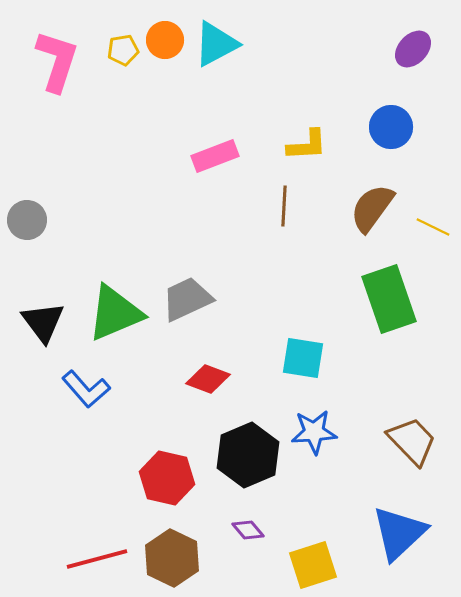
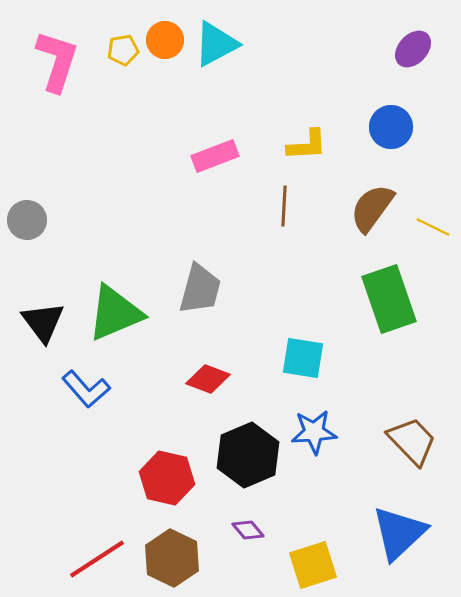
gray trapezoid: moved 13 px right, 10 px up; rotated 130 degrees clockwise
red line: rotated 18 degrees counterclockwise
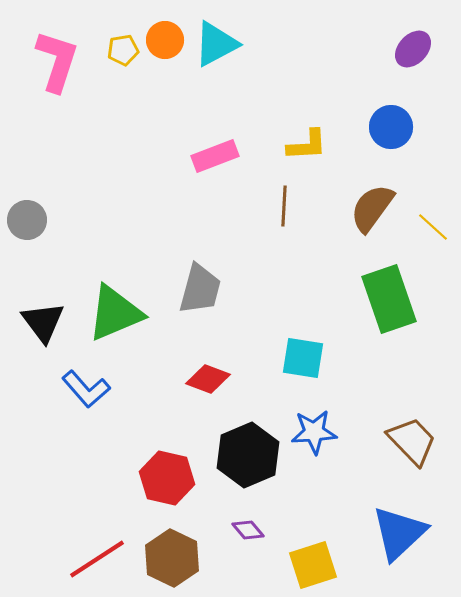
yellow line: rotated 16 degrees clockwise
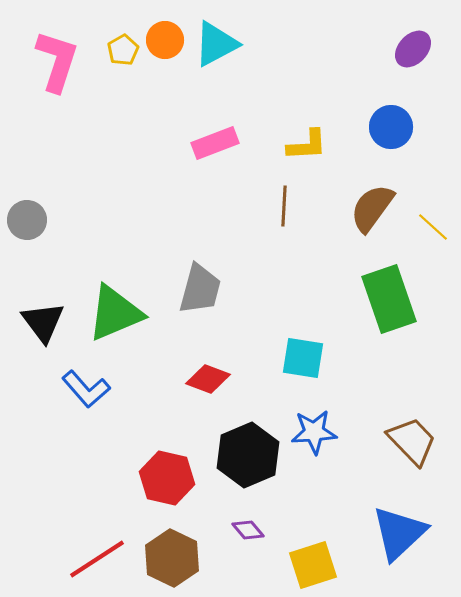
yellow pentagon: rotated 20 degrees counterclockwise
pink rectangle: moved 13 px up
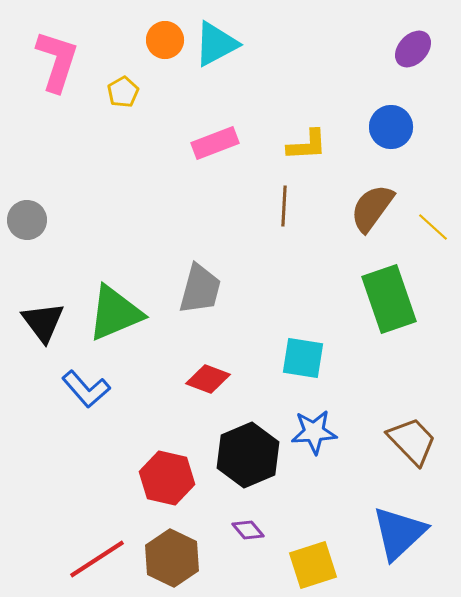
yellow pentagon: moved 42 px down
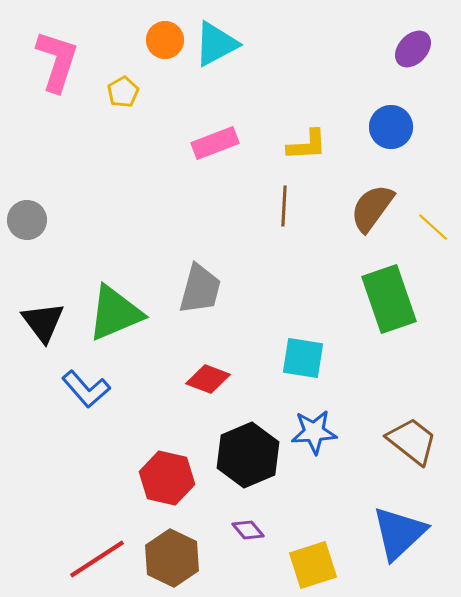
brown trapezoid: rotated 8 degrees counterclockwise
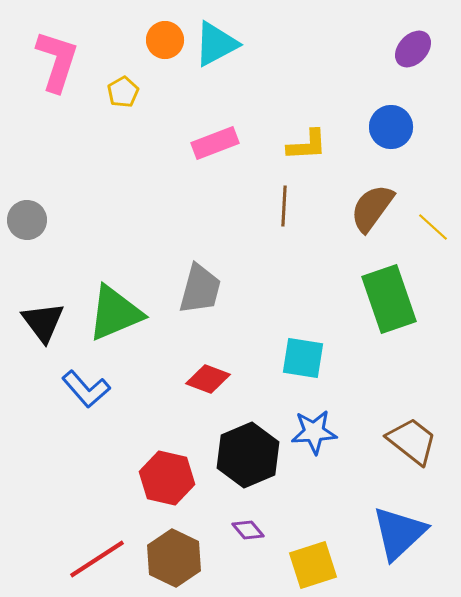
brown hexagon: moved 2 px right
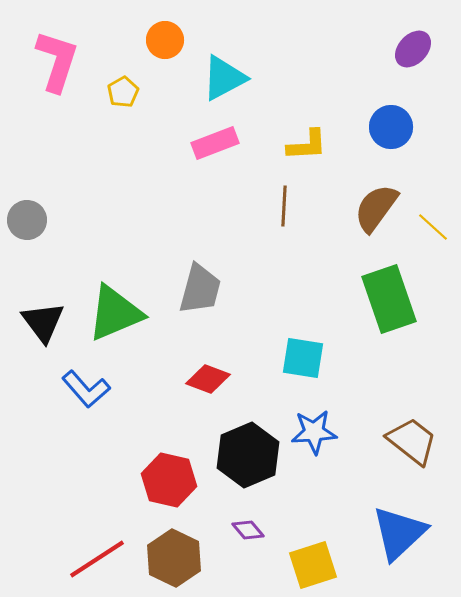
cyan triangle: moved 8 px right, 34 px down
brown semicircle: moved 4 px right
red hexagon: moved 2 px right, 2 px down
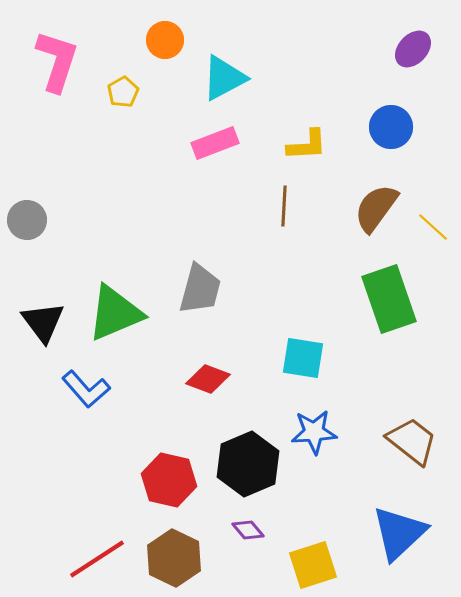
black hexagon: moved 9 px down
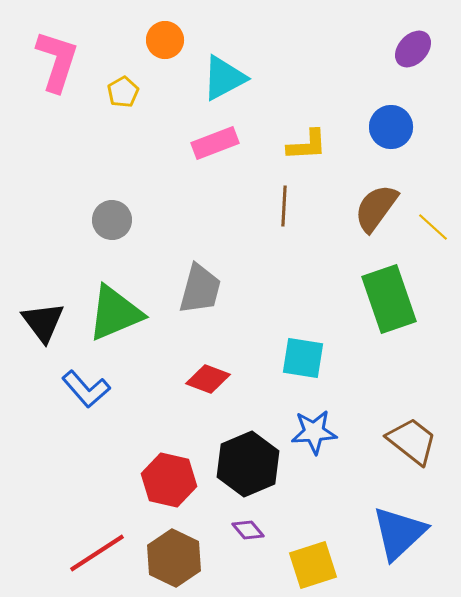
gray circle: moved 85 px right
red line: moved 6 px up
